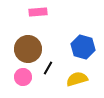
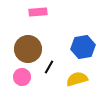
blue hexagon: rotated 25 degrees counterclockwise
black line: moved 1 px right, 1 px up
pink circle: moved 1 px left
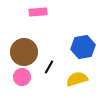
brown circle: moved 4 px left, 3 px down
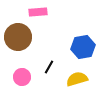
brown circle: moved 6 px left, 15 px up
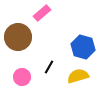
pink rectangle: moved 4 px right, 1 px down; rotated 36 degrees counterclockwise
blue hexagon: rotated 25 degrees clockwise
yellow semicircle: moved 1 px right, 3 px up
